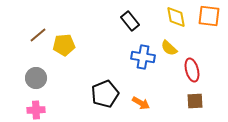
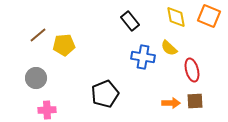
orange square: rotated 15 degrees clockwise
orange arrow: moved 30 px right; rotated 30 degrees counterclockwise
pink cross: moved 11 px right
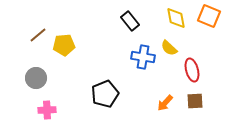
yellow diamond: moved 1 px down
orange arrow: moved 6 px left; rotated 132 degrees clockwise
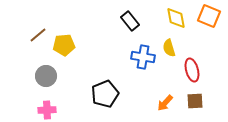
yellow semicircle: rotated 30 degrees clockwise
gray circle: moved 10 px right, 2 px up
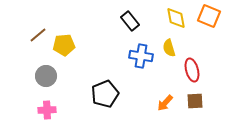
blue cross: moved 2 px left, 1 px up
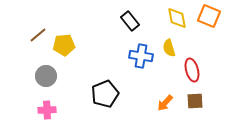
yellow diamond: moved 1 px right
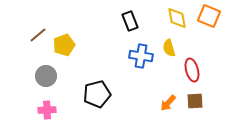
black rectangle: rotated 18 degrees clockwise
yellow pentagon: rotated 15 degrees counterclockwise
black pentagon: moved 8 px left; rotated 8 degrees clockwise
orange arrow: moved 3 px right
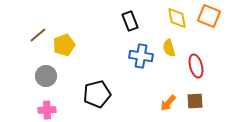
red ellipse: moved 4 px right, 4 px up
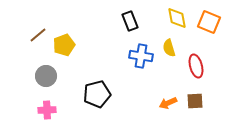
orange square: moved 6 px down
orange arrow: rotated 24 degrees clockwise
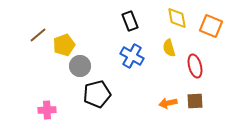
orange square: moved 2 px right, 4 px down
blue cross: moved 9 px left; rotated 20 degrees clockwise
red ellipse: moved 1 px left
gray circle: moved 34 px right, 10 px up
orange arrow: rotated 12 degrees clockwise
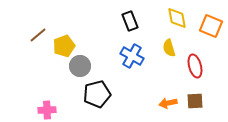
yellow pentagon: moved 1 px down
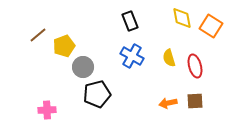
yellow diamond: moved 5 px right
orange square: rotated 10 degrees clockwise
yellow semicircle: moved 10 px down
gray circle: moved 3 px right, 1 px down
